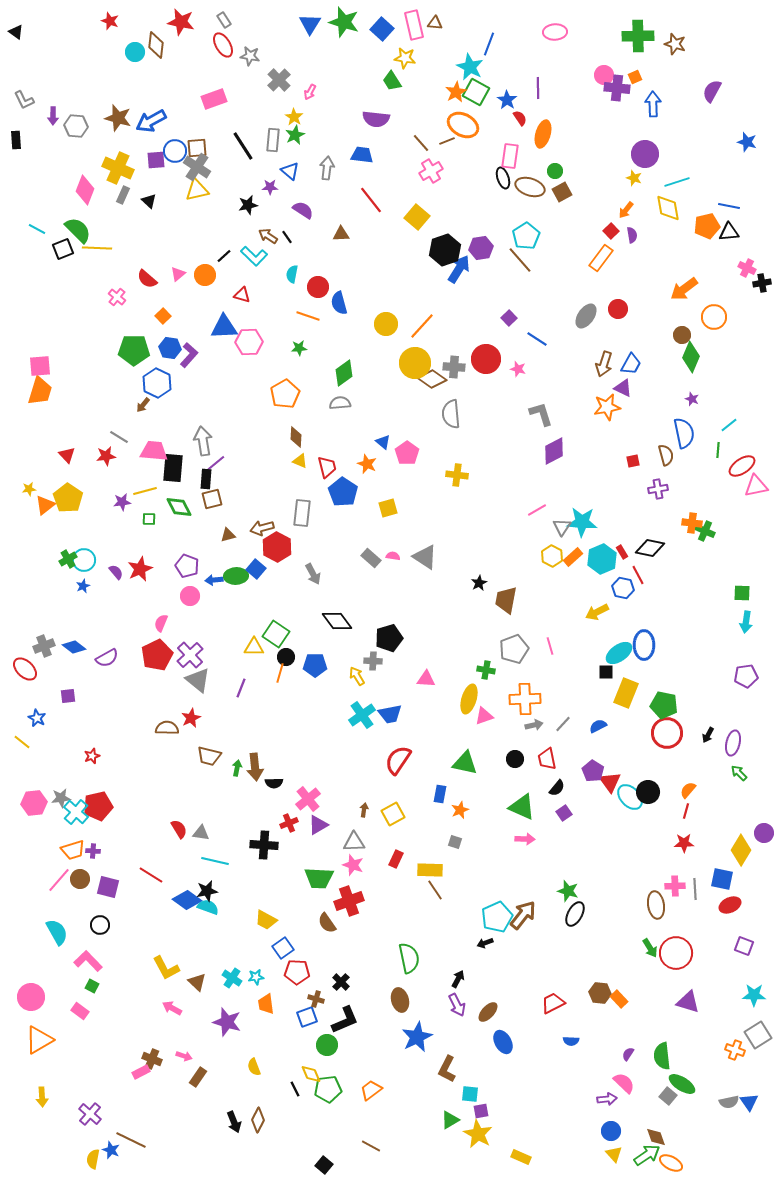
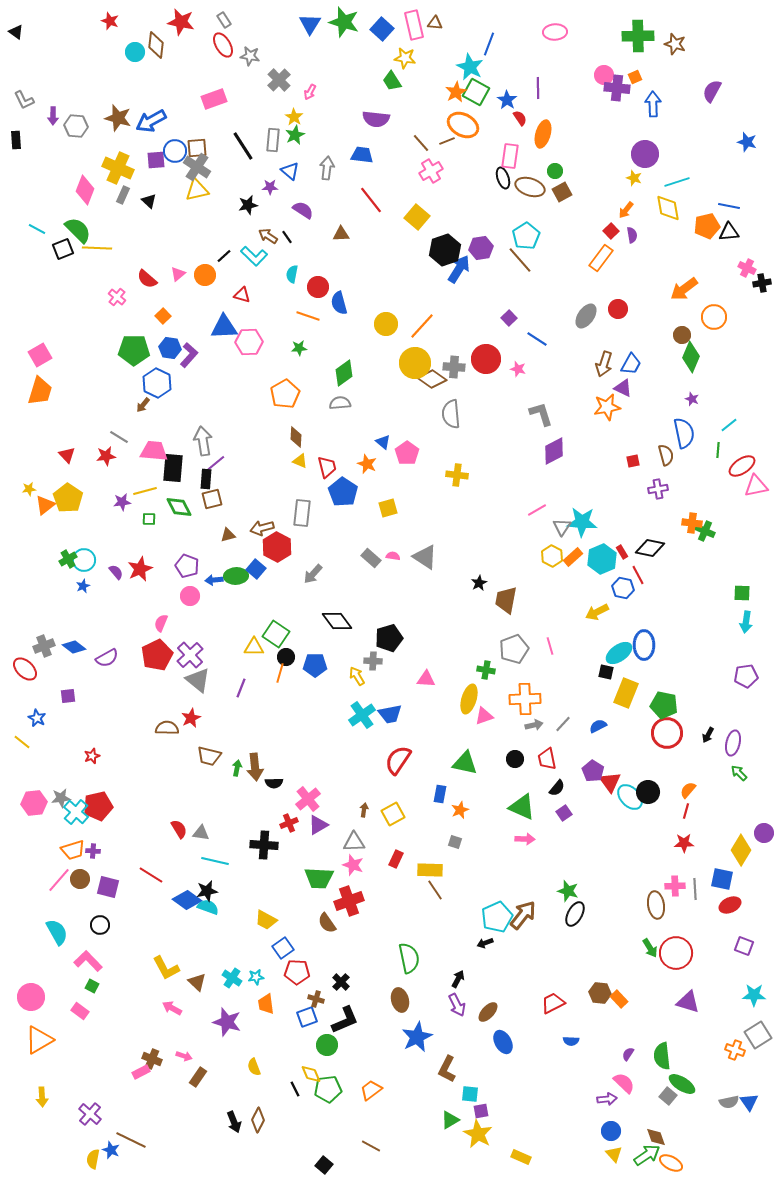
pink square at (40, 366): moved 11 px up; rotated 25 degrees counterclockwise
gray arrow at (313, 574): rotated 70 degrees clockwise
black square at (606, 672): rotated 14 degrees clockwise
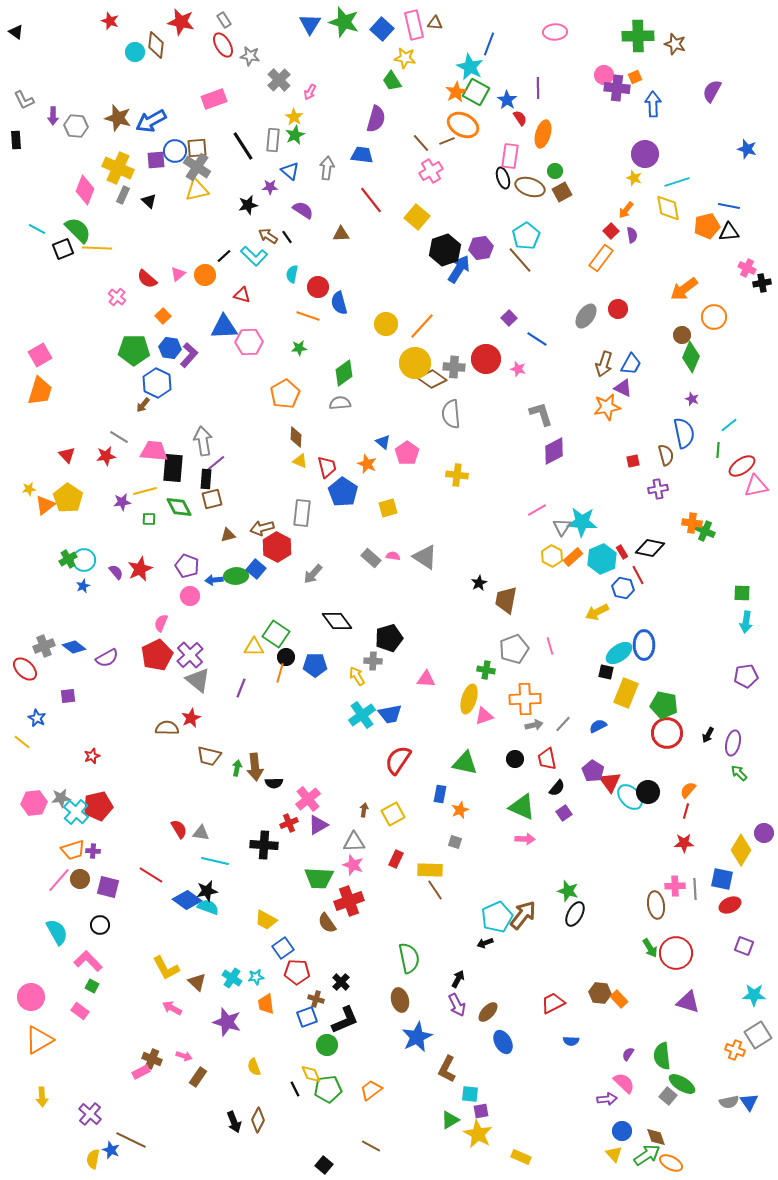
purple semicircle at (376, 119): rotated 80 degrees counterclockwise
blue star at (747, 142): moved 7 px down
blue circle at (611, 1131): moved 11 px right
